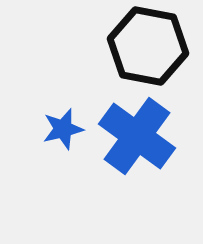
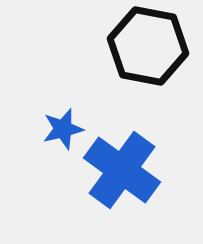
blue cross: moved 15 px left, 34 px down
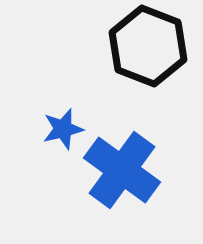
black hexagon: rotated 10 degrees clockwise
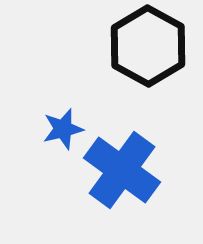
black hexagon: rotated 8 degrees clockwise
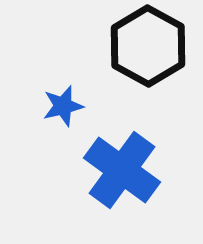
blue star: moved 23 px up
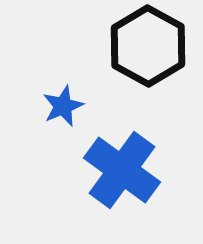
blue star: rotated 9 degrees counterclockwise
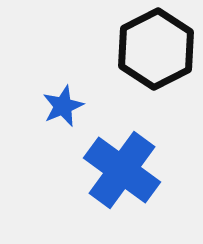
black hexagon: moved 8 px right, 3 px down; rotated 4 degrees clockwise
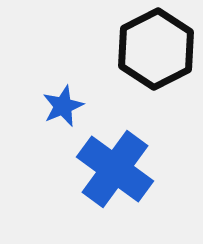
blue cross: moved 7 px left, 1 px up
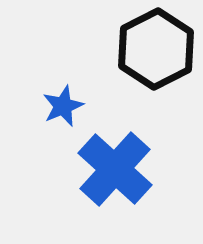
blue cross: rotated 6 degrees clockwise
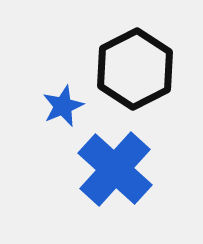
black hexagon: moved 21 px left, 20 px down
